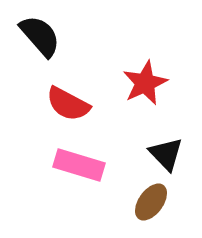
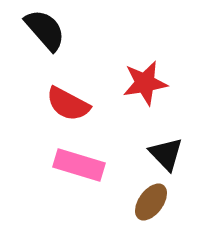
black semicircle: moved 5 px right, 6 px up
red star: rotated 15 degrees clockwise
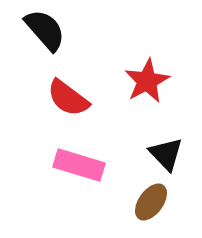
red star: moved 2 px right, 2 px up; rotated 18 degrees counterclockwise
red semicircle: moved 6 px up; rotated 9 degrees clockwise
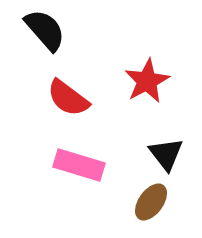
black triangle: rotated 6 degrees clockwise
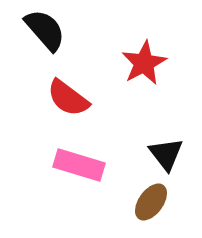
red star: moved 3 px left, 18 px up
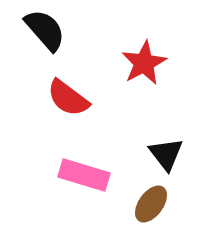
pink rectangle: moved 5 px right, 10 px down
brown ellipse: moved 2 px down
